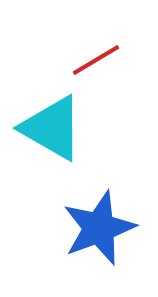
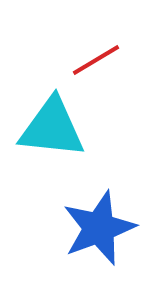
cyan triangle: rotated 24 degrees counterclockwise
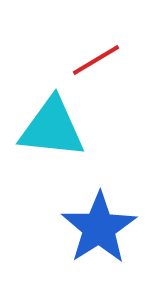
blue star: rotated 12 degrees counterclockwise
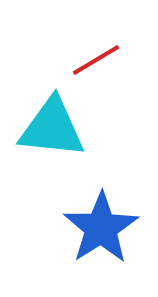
blue star: moved 2 px right
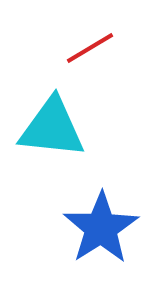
red line: moved 6 px left, 12 px up
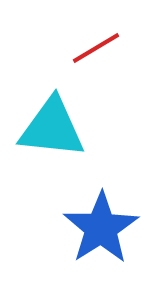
red line: moved 6 px right
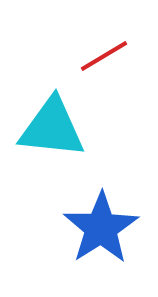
red line: moved 8 px right, 8 px down
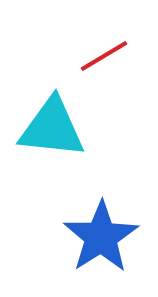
blue star: moved 9 px down
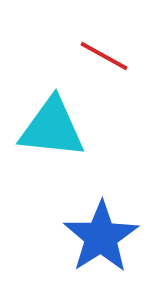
red line: rotated 60 degrees clockwise
